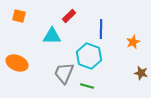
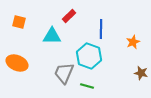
orange square: moved 6 px down
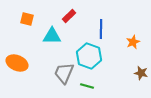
orange square: moved 8 px right, 3 px up
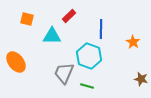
orange star: rotated 16 degrees counterclockwise
orange ellipse: moved 1 px left, 1 px up; rotated 30 degrees clockwise
brown star: moved 6 px down
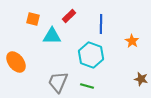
orange square: moved 6 px right
blue line: moved 5 px up
orange star: moved 1 px left, 1 px up
cyan hexagon: moved 2 px right, 1 px up
gray trapezoid: moved 6 px left, 9 px down
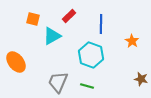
cyan triangle: rotated 30 degrees counterclockwise
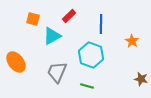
gray trapezoid: moved 1 px left, 10 px up
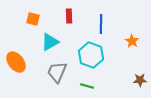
red rectangle: rotated 48 degrees counterclockwise
cyan triangle: moved 2 px left, 6 px down
brown star: moved 1 px left, 1 px down; rotated 16 degrees counterclockwise
